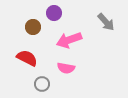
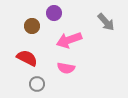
brown circle: moved 1 px left, 1 px up
gray circle: moved 5 px left
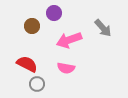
gray arrow: moved 3 px left, 6 px down
red semicircle: moved 6 px down
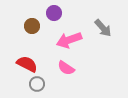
pink semicircle: rotated 24 degrees clockwise
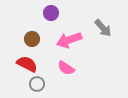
purple circle: moved 3 px left
brown circle: moved 13 px down
